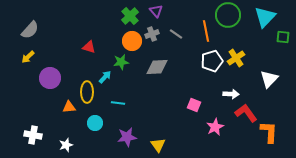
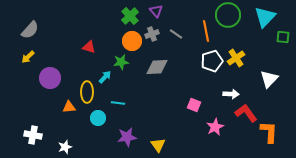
cyan circle: moved 3 px right, 5 px up
white star: moved 1 px left, 2 px down
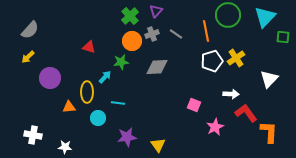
purple triangle: rotated 24 degrees clockwise
white star: rotated 24 degrees clockwise
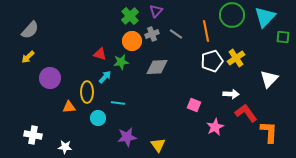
green circle: moved 4 px right
red triangle: moved 11 px right, 7 px down
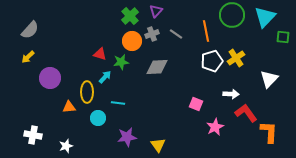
pink square: moved 2 px right, 1 px up
white star: moved 1 px right, 1 px up; rotated 24 degrees counterclockwise
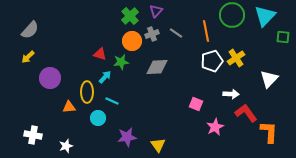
cyan triangle: moved 1 px up
gray line: moved 1 px up
cyan line: moved 6 px left, 2 px up; rotated 16 degrees clockwise
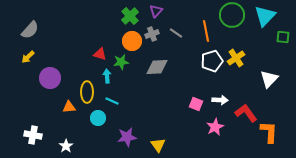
cyan arrow: moved 2 px right, 1 px up; rotated 48 degrees counterclockwise
white arrow: moved 11 px left, 6 px down
white star: rotated 16 degrees counterclockwise
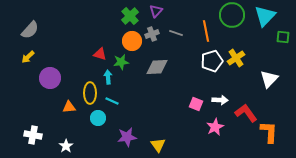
gray line: rotated 16 degrees counterclockwise
cyan arrow: moved 1 px right, 1 px down
yellow ellipse: moved 3 px right, 1 px down
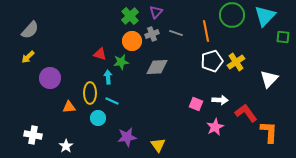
purple triangle: moved 1 px down
yellow cross: moved 4 px down
